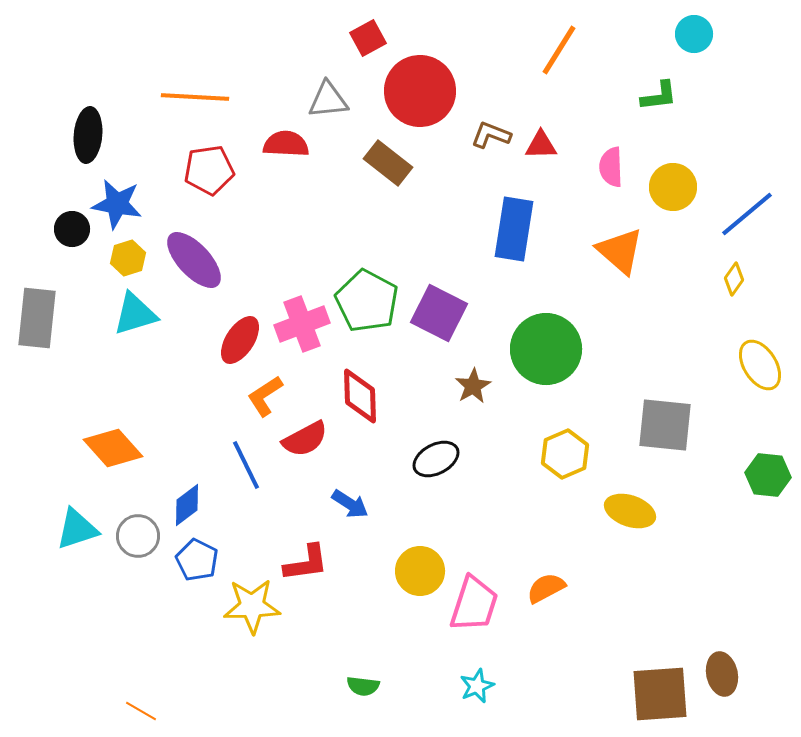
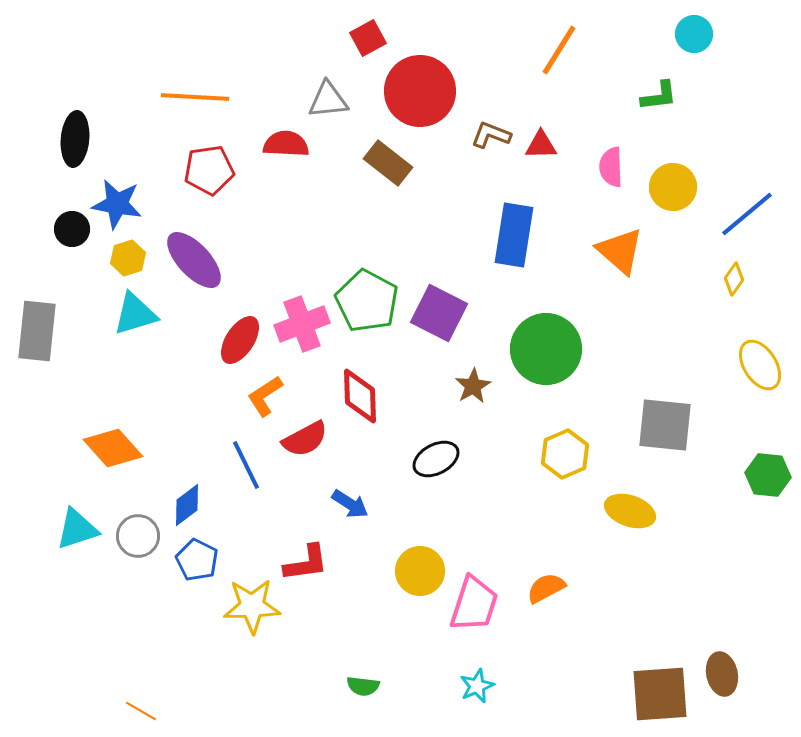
black ellipse at (88, 135): moved 13 px left, 4 px down
blue rectangle at (514, 229): moved 6 px down
gray rectangle at (37, 318): moved 13 px down
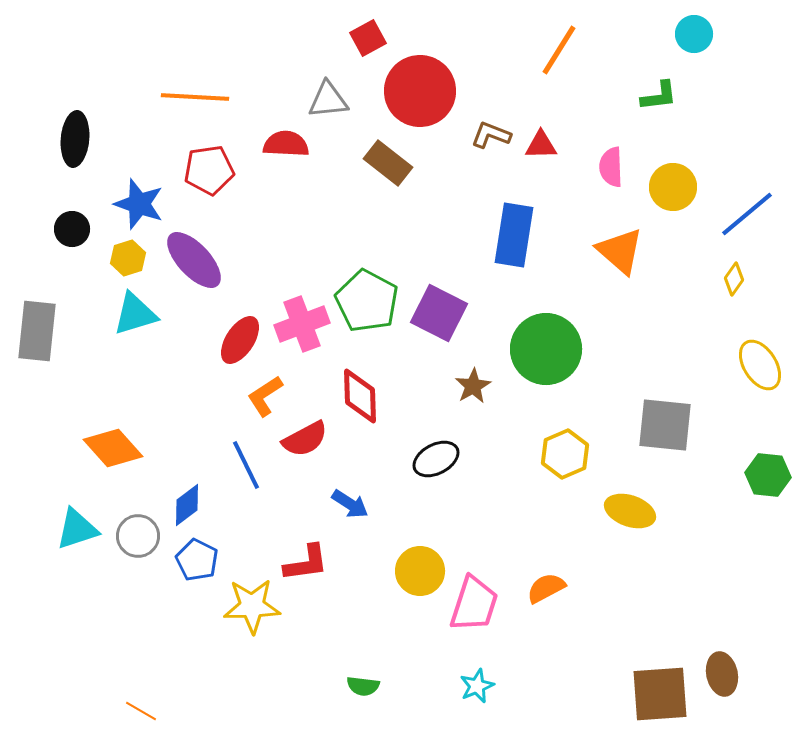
blue star at (117, 204): moved 22 px right; rotated 9 degrees clockwise
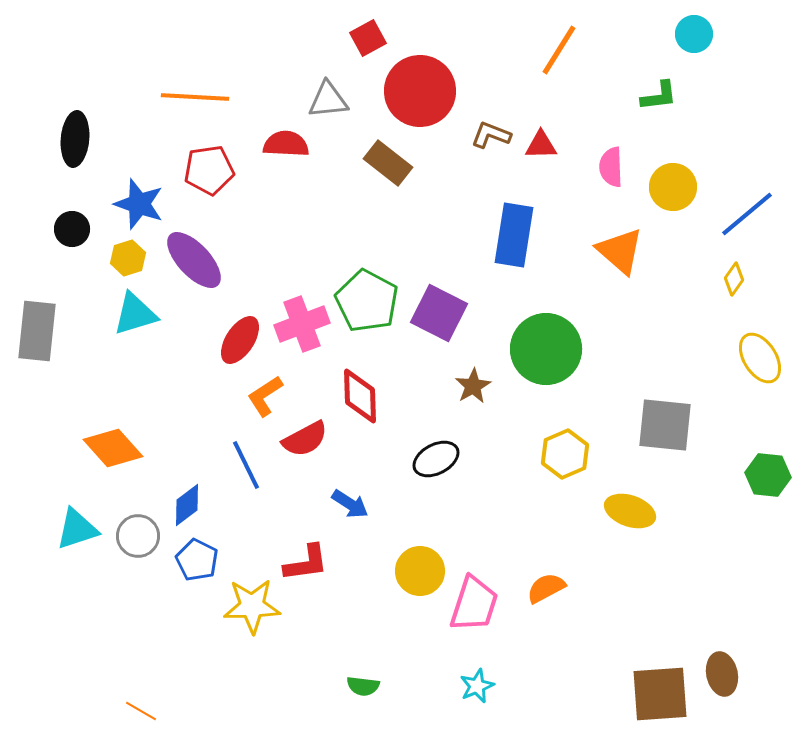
yellow ellipse at (760, 365): moved 7 px up
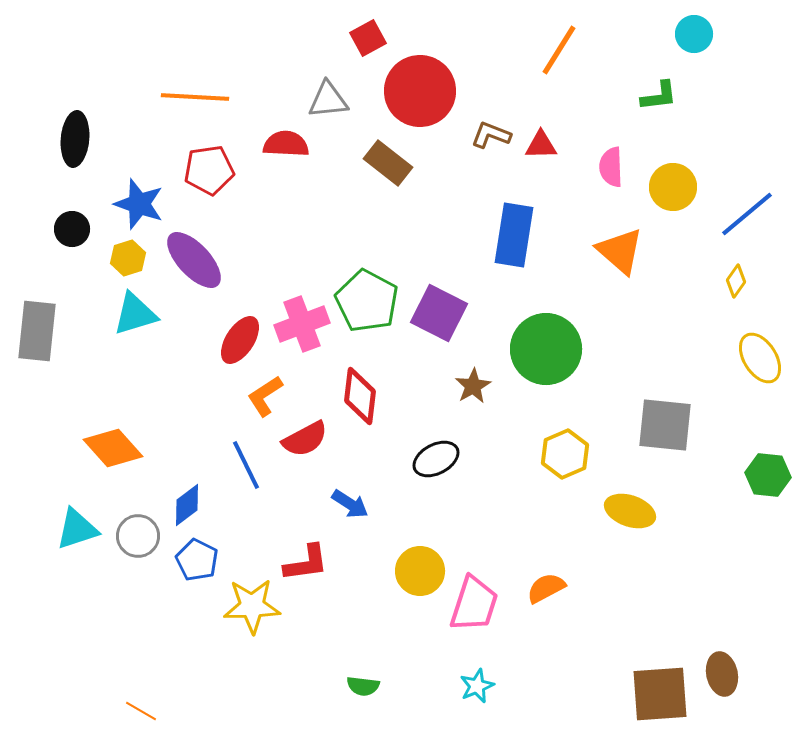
yellow diamond at (734, 279): moved 2 px right, 2 px down
red diamond at (360, 396): rotated 8 degrees clockwise
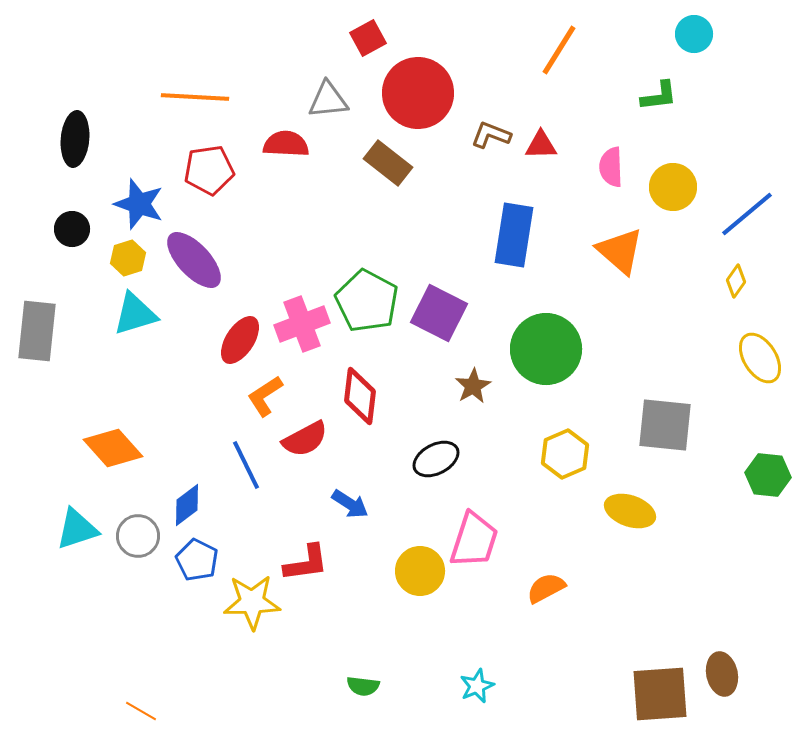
red circle at (420, 91): moved 2 px left, 2 px down
pink trapezoid at (474, 604): moved 64 px up
yellow star at (252, 606): moved 4 px up
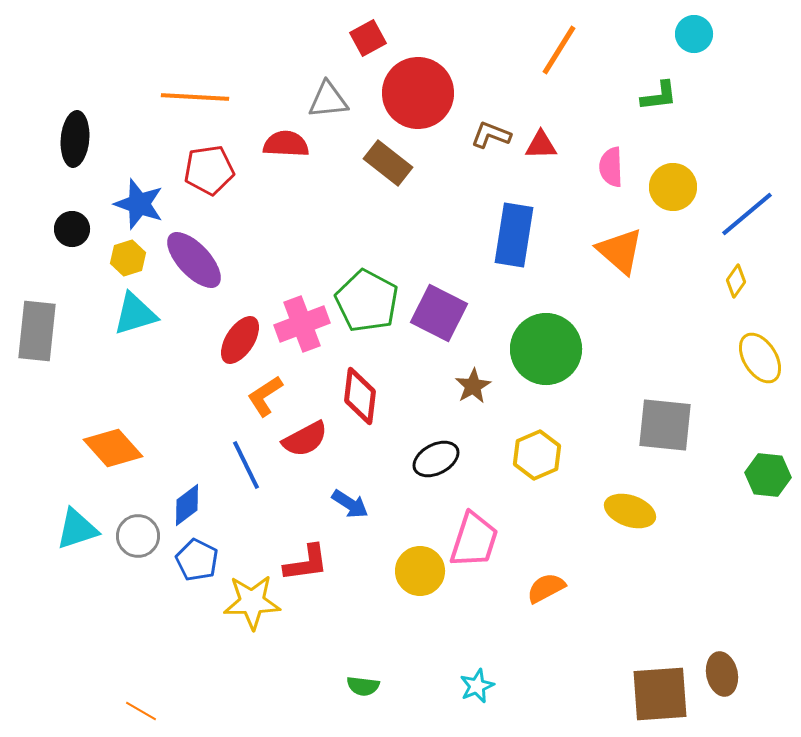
yellow hexagon at (565, 454): moved 28 px left, 1 px down
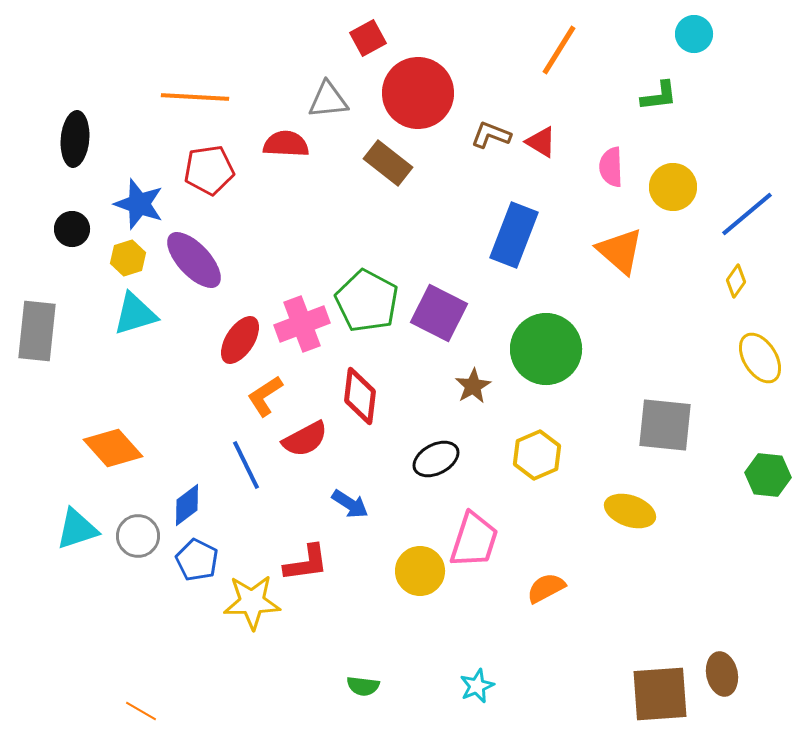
red triangle at (541, 145): moved 3 px up; rotated 32 degrees clockwise
blue rectangle at (514, 235): rotated 12 degrees clockwise
